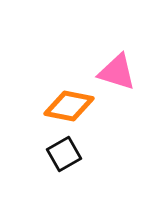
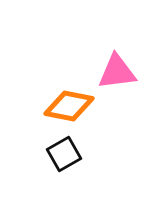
pink triangle: rotated 24 degrees counterclockwise
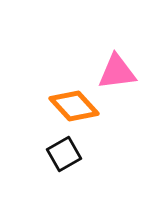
orange diamond: moved 5 px right; rotated 36 degrees clockwise
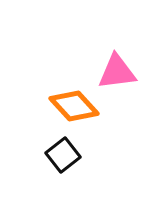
black square: moved 1 px left, 1 px down; rotated 8 degrees counterclockwise
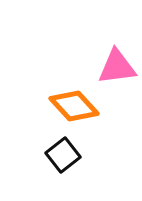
pink triangle: moved 5 px up
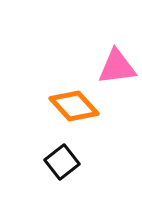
black square: moved 1 px left, 7 px down
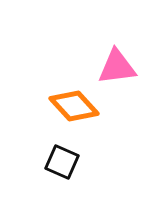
black square: rotated 28 degrees counterclockwise
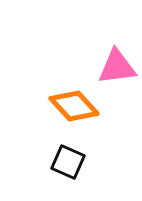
black square: moved 6 px right
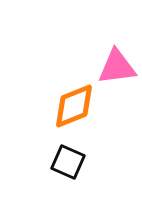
orange diamond: rotated 69 degrees counterclockwise
